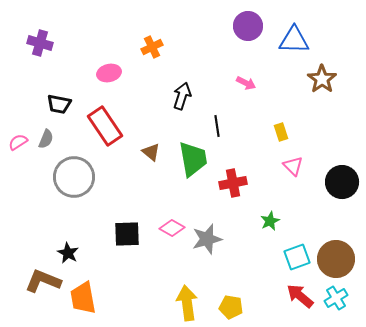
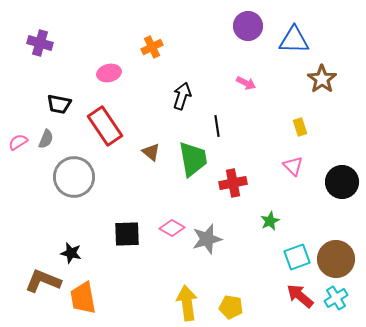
yellow rectangle: moved 19 px right, 5 px up
black star: moved 3 px right; rotated 15 degrees counterclockwise
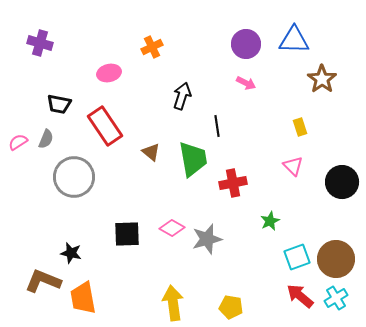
purple circle: moved 2 px left, 18 px down
yellow arrow: moved 14 px left
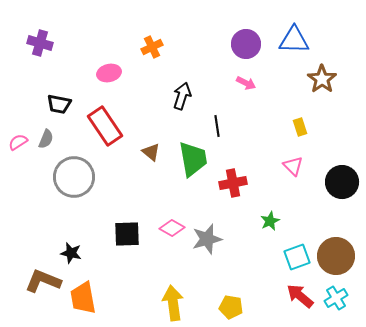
brown circle: moved 3 px up
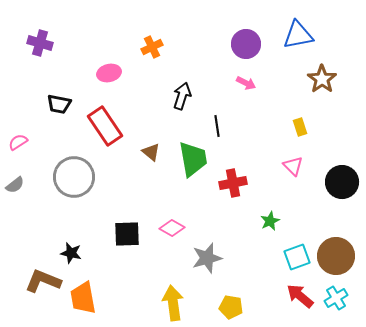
blue triangle: moved 4 px right, 5 px up; rotated 12 degrees counterclockwise
gray semicircle: moved 31 px left, 46 px down; rotated 30 degrees clockwise
gray star: moved 19 px down
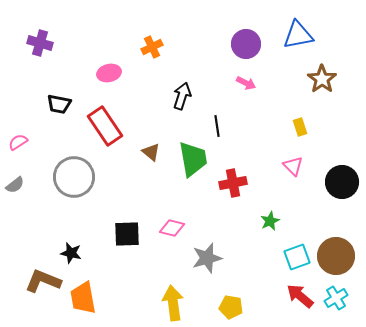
pink diamond: rotated 15 degrees counterclockwise
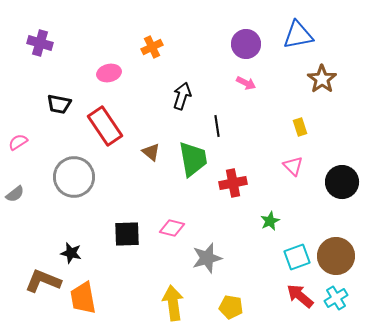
gray semicircle: moved 9 px down
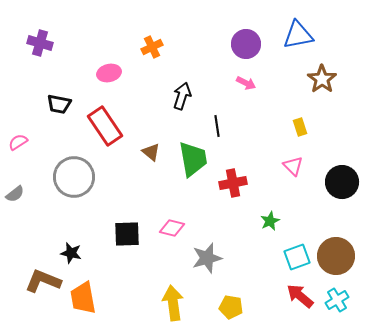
cyan cross: moved 1 px right, 2 px down
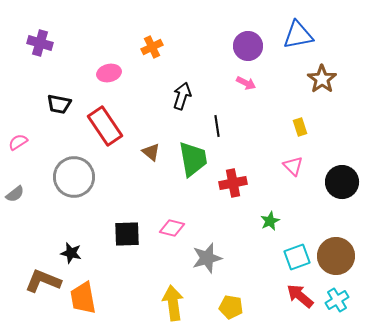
purple circle: moved 2 px right, 2 px down
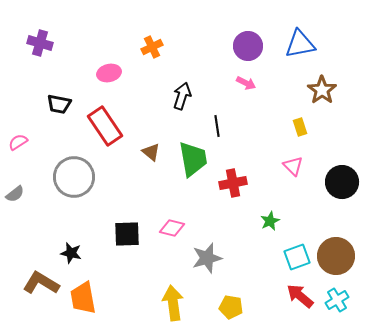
blue triangle: moved 2 px right, 9 px down
brown star: moved 11 px down
brown L-shape: moved 2 px left, 2 px down; rotated 9 degrees clockwise
